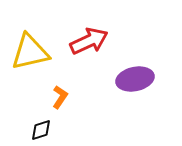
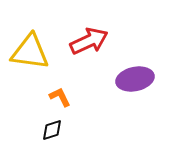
yellow triangle: rotated 21 degrees clockwise
orange L-shape: rotated 60 degrees counterclockwise
black diamond: moved 11 px right
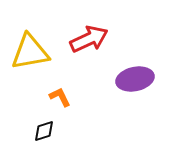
red arrow: moved 2 px up
yellow triangle: rotated 18 degrees counterclockwise
black diamond: moved 8 px left, 1 px down
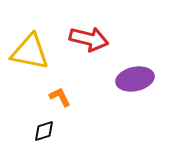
red arrow: rotated 39 degrees clockwise
yellow triangle: rotated 21 degrees clockwise
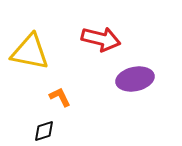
red arrow: moved 12 px right
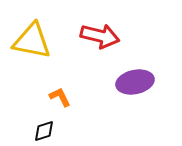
red arrow: moved 1 px left, 3 px up
yellow triangle: moved 2 px right, 11 px up
purple ellipse: moved 3 px down
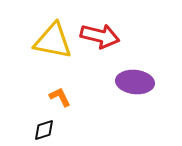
yellow triangle: moved 21 px right
purple ellipse: rotated 18 degrees clockwise
black diamond: moved 1 px up
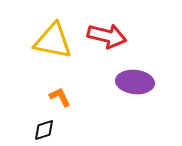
red arrow: moved 7 px right
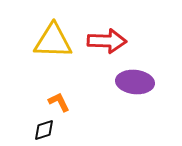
red arrow: moved 5 px down; rotated 12 degrees counterclockwise
yellow triangle: rotated 9 degrees counterclockwise
orange L-shape: moved 1 px left, 5 px down
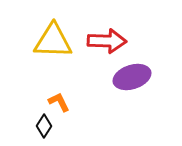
purple ellipse: moved 3 px left, 5 px up; rotated 24 degrees counterclockwise
black diamond: moved 4 px up; rotated 40 degrees counterclockwise
